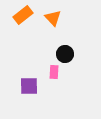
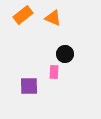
orange triangle: rotated 24 degrees counterclockwise
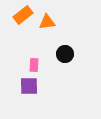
orange triangle: moved 6 px left, 4 px down; rotated 30 degrees counterclockwise
pink rectangle: moved 20 px left, 7 px up
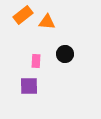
orange triangle: rotated 12 degrees clockwise
pink rectangle: moved 2 px right, 4 px up
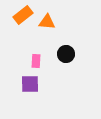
black circle: moved 1 px right
purple square: moved 1 px right, 2 px up
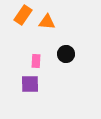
orange rectangle: rotated 18 degrees counterclockwise
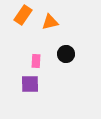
orange triangle: moved 3 px right; rotated 18 degrees counterclockwise
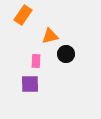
orange triangle: moved 14 px down
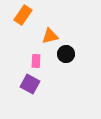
purple square: rotated 30 degrees clockwise
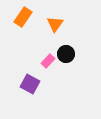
orange rectangle: moved 2 px down
orange triangle: moved 5 px right, 12 px up; rotated 42 degrees counterclockwise
pink rectangle: moved 12 px right; rotated 40 degrees clockwise
